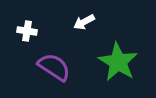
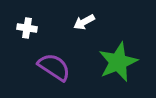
white cross: moved 3 px up
green star: rotated 18 degrees clockwise
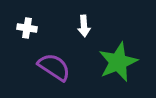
white arrow: moved 4 px down; rotated 65 degrees counterclockwise
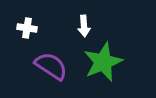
green star: moved 15 px left
purple semicircle: moved 3 px left, 1 px up
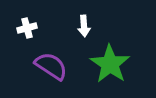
white cross: rotated 24 degrees counterclockwise
green star: moved 7 px right, 2 px down; rotated 15 degrees counterclockwise
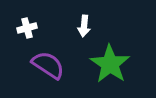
white arrow: rotated 10 degrees clockwise
purple semicircle: moved 3 px left, 1 px up
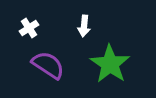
white cross: moved 2 px right; rotated 18 degrees counterclockwise
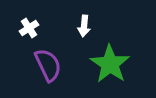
purple semicircle: rotated 32 degrees clockwise
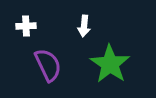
white cross: moved 3 px left, 2 px up; rotated 30 degrees clockwise
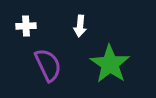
white arrow: moved 4 px left
